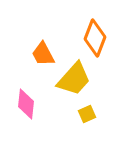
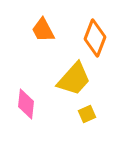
orange trapezoid: moved 24 px up
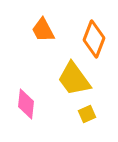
orange diamond: moved 1 px left, 1 px down
yellow trapezoid: rotated 102 degrees clockwise
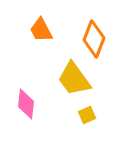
orange trapezoid: moved 2 px left
yellow square: moved 1 px down
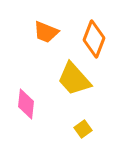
orange trapezoid: moved 5 px right, 2 px down; rotated 40 degrees counterclockwise
yellow trapezoid: rotated 6 degrees counterclockwise
yellow square: moved 4 px left, 14 px down; rotated 12 degrees counterclockwise
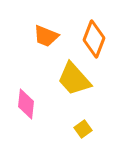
orange trapezoid: moved 4 px down
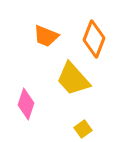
yellow trapezoid: moved 1 px left
pink diamond: rotated 12 degrees clockwise
